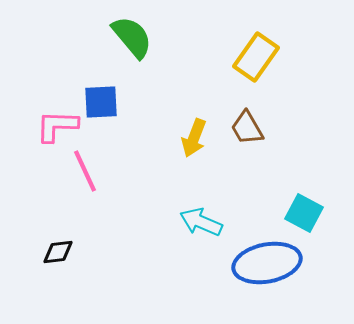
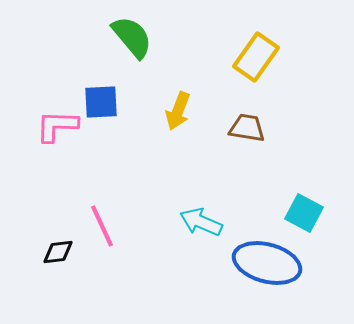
brown trapezoid: rotated 129 degrees clockwise
yellow arrow: moved 16 px left, 27 px up
pink line: moved 17 px right, 55 px down
blue ellipse: rotated 26 degrees clockwise
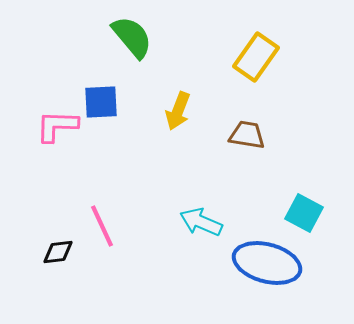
brown trapezoid: moved 7 px down
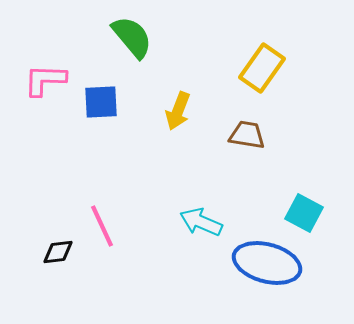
yellow rectangle: moved 6 px right, 11 px down
pink L-shape: moved 12 px left, 46 px up
